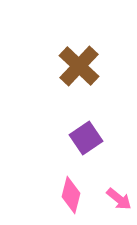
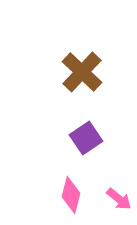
brown cross: moved 3 px right, 6 px down
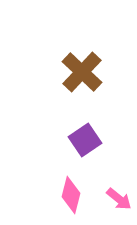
purple square: moved 1 px left, 2 px down
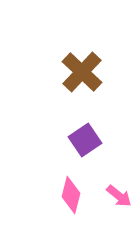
pink arrow: moved 3 px up
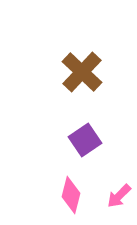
pink arrow: rotated 96 degrees clockwise
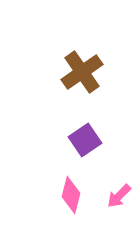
brown cross: rotated 12 degrees clockwise
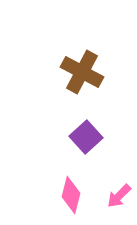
brown cross: rotated 27 degrees counterclockwise
purple square: moved 1 px right, 3 px up; rotated 8 degrees counterclockwise
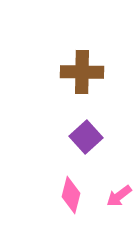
brown cross: rotated 27 degrees counterclockwise
pink arrow: rotated 8 degrees clockwise
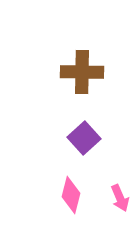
purple square: moved 2 px left, 1 px down
pink arrow: moved 1 px right, 2 px down; rotated 76 degrees counterclockwise
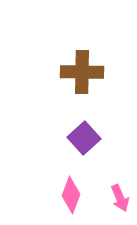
pink diamond: rotated 6 degrees clockwise
